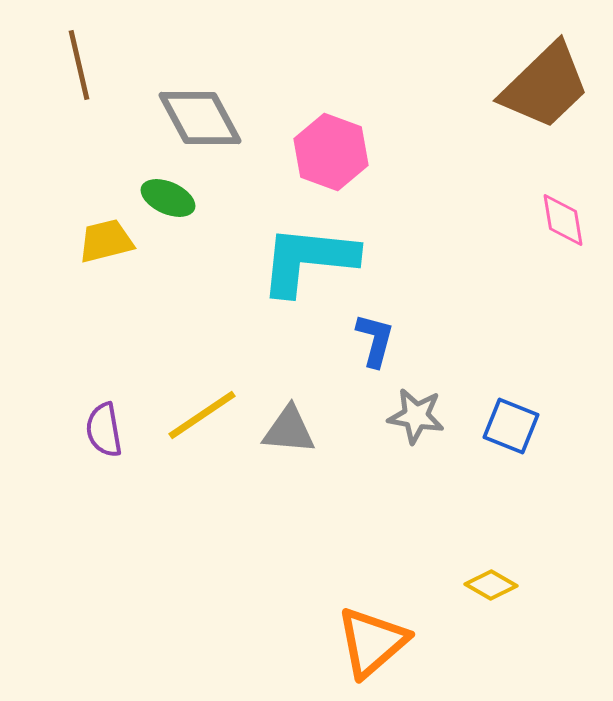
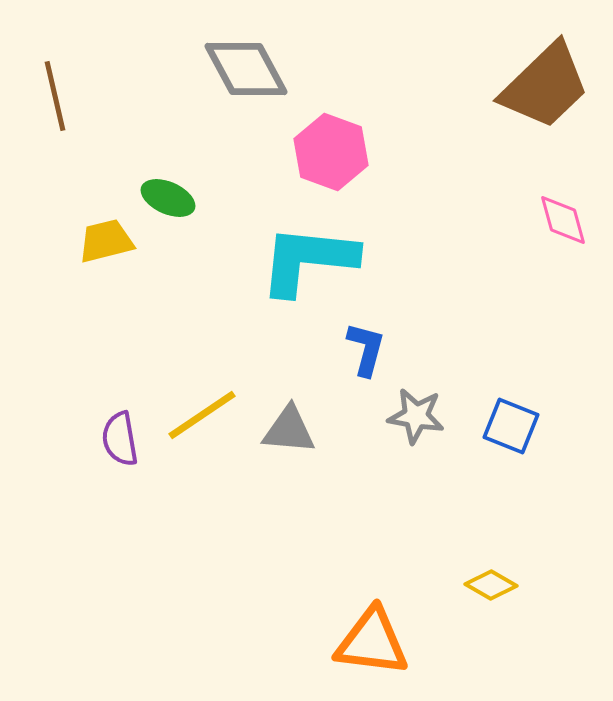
brown line: moved 24 px left, 31 px down
gray diamond: moved 46 px right, 49 px up
pink diamond: rotated 6 degrees counterclockwise
blue L-shape: moved 9 px left, 9 px down
purple semicircle: moved 16 px right, 9 px down
orange triangle: rotated 48 degrees clockwise
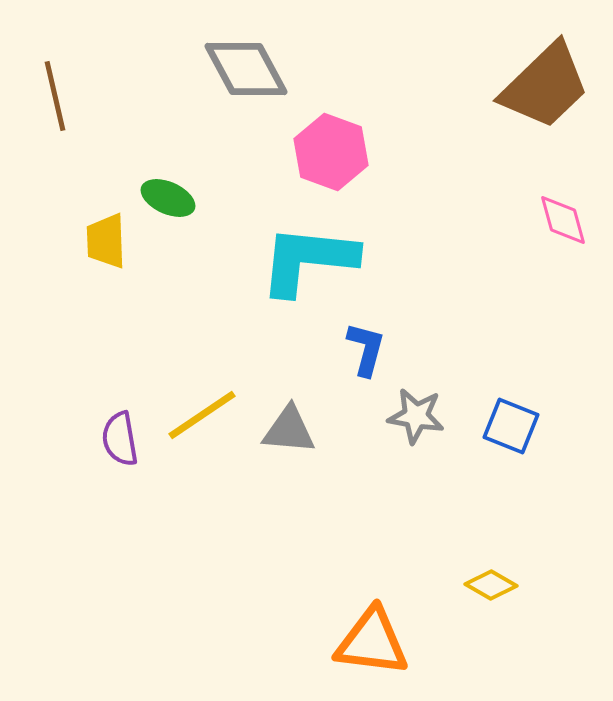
yellow trapezoid: rotated 78 degrees counterclockwise
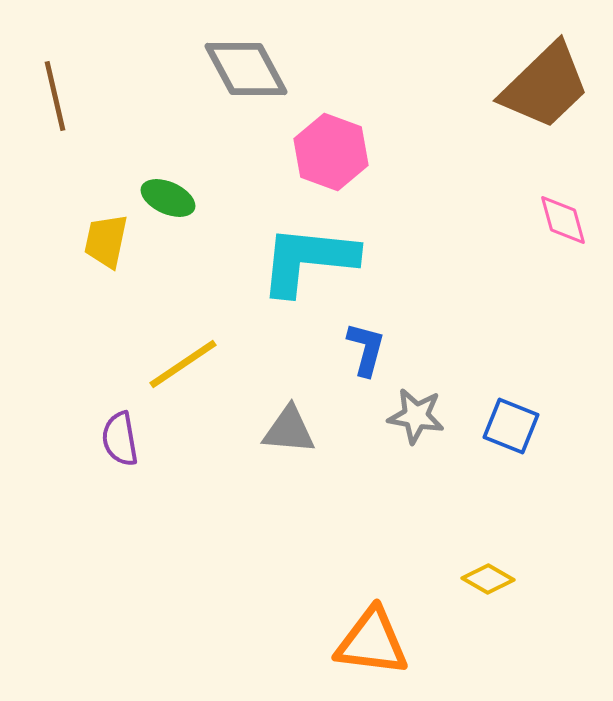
yellow trapezoid: rotated 14 degrees clockwise
yellow line: moved 19 px left, 51 px up
yellow diamond: moved 3 px left, 6 px up
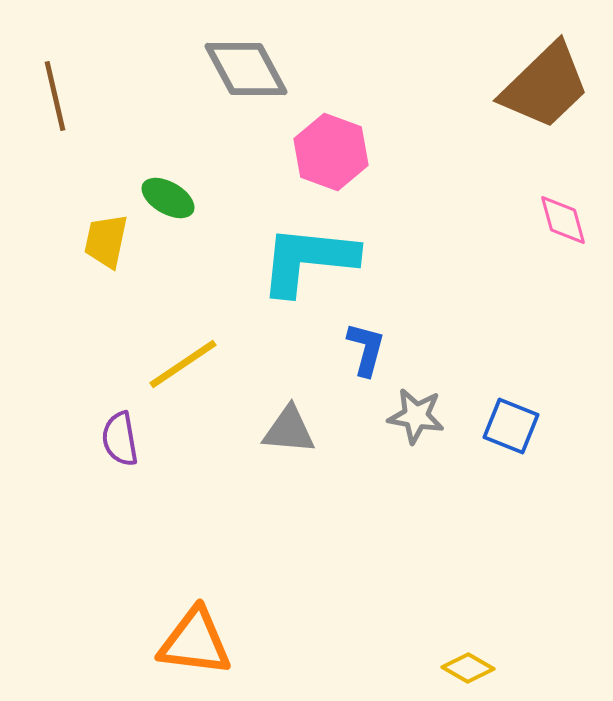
green ellipse: rotated 6 degrees clockwise
yellow diamond: moved 20 px left, 89 px down
orange triangle: moved 177 px left
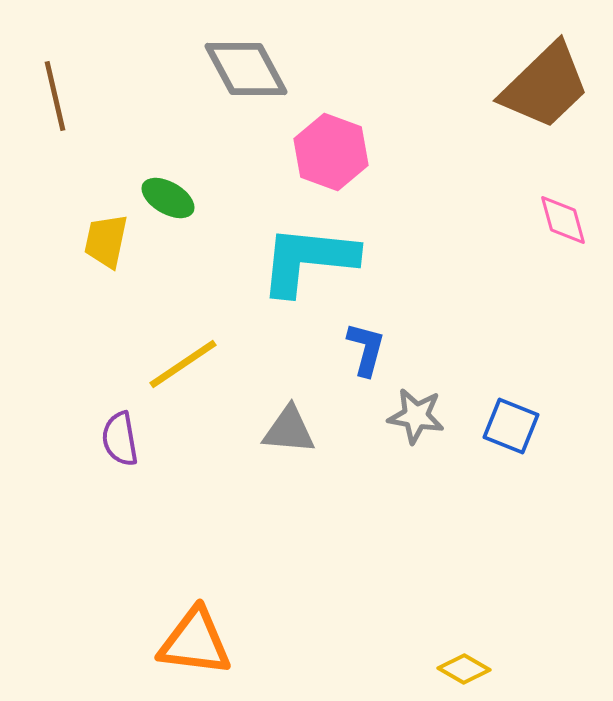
yellow diamond: moved 4 px left, 1 px down
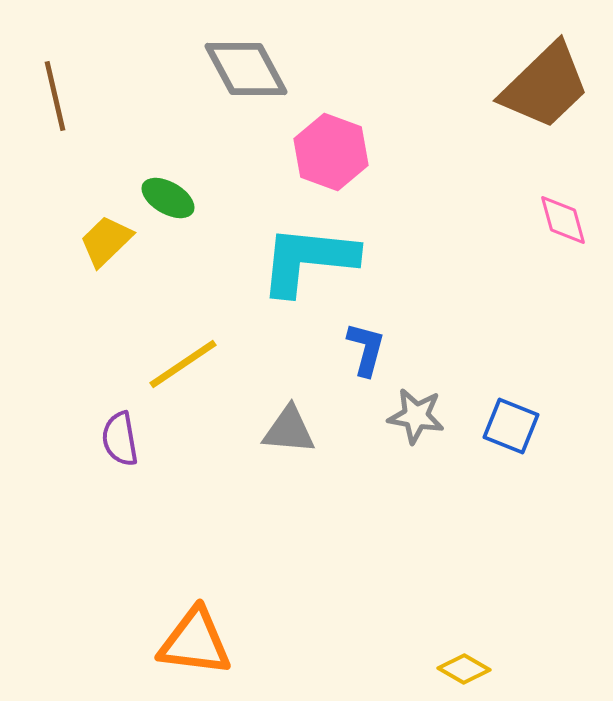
yellow trapezoid: rotated 34 degrees clockwise
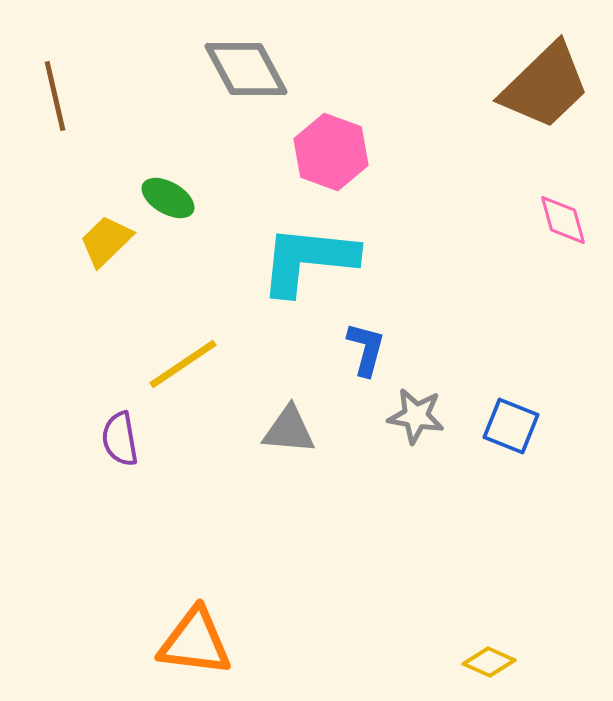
yellow diamond: moved 25 px right, 7 px up; rotated 6 degrees counterclockwise
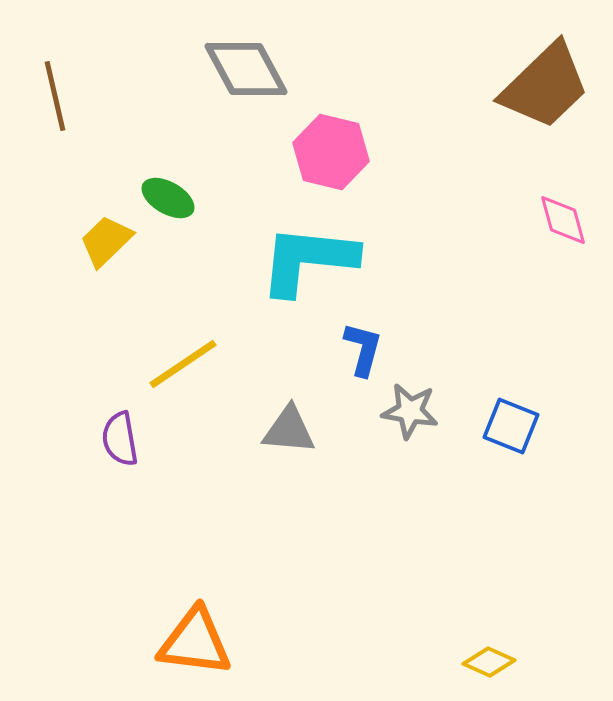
pink hexagon: rotated 6 degrees counterclockwise
blue L-shape: moved 3 px left
gray star: moved 6 px left, 5 px up
